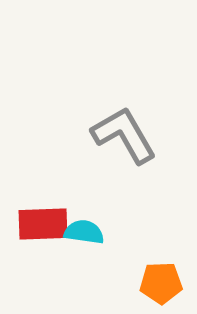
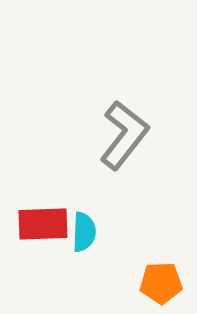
gray L-shape: rotated 68 degrees clockwise
cyan semicircle: rotated 84 degrees clockwise
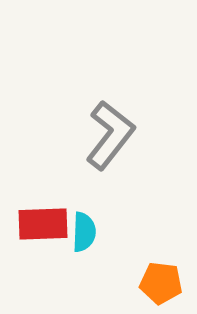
gray L-shape: moved 14 px left
orange pentagon: rotated 9 degrees clockwise
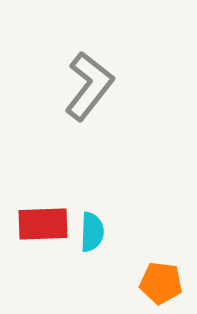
gray L-shape: moved 21 px left, 49 px up
cyan semicircle: moved 8 px right
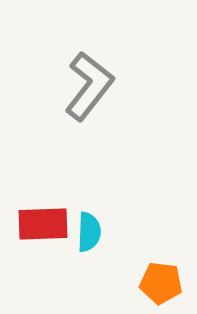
cyan semicircle: moved 3 px left
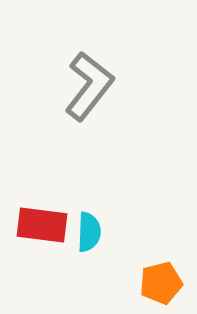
red rectangle: moved 1 px left, 1 px down; rotated 9 degrees clockwise
orange pentagon: rotated 21 degrees counterclockwise
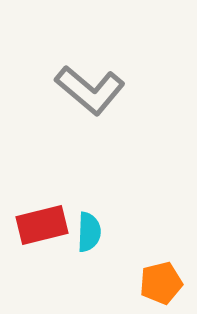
gray L-shape: moved 1 px right, 4 px down; rotated 92 degrees clockwise
red rectangle: rotated 21 degrees counterclockwise
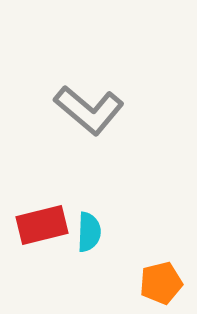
gray L-shape: moved 1 px left, 20 px down
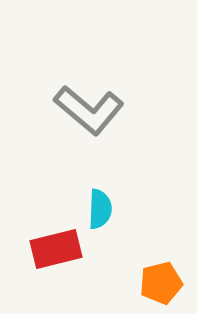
red rectangle: moved 14 px right, 24 px down
cyan semicircle: moved 11 px right, 23 px up
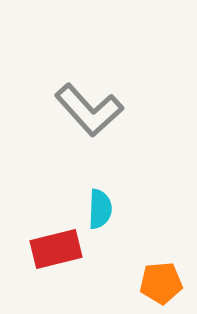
gray L-shape: rotated 8 degrees clockwise
orange pentagon: rotated 9 degrees clockwise
